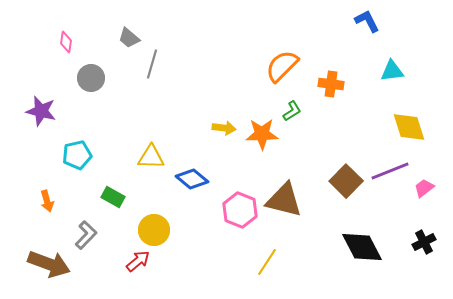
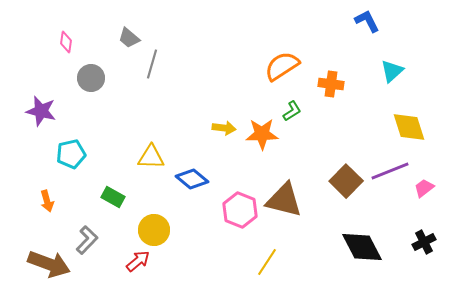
orange semicircle: rotated 12 degrees clockwise
cyan triangle: rotated 35 degrees counterclockwise
cyan pentagon: moved 6 px left, 1 px up
gray L-shape: moved 1 px right, 5 px down
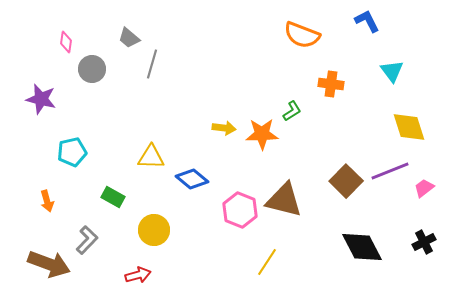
orange semicircle: moved 20 px right, 31 px up; rotated 126 degrees counterclockwise
cyan triangle: rotated 25 degrees counterclockwise
gray circle: moved 1 px right, 9 px up
purple star: moved 12 px up
cyan pentagon: moved 1 px right, 2 px up
red arrow: moved 14 px down; rotated 25 degrees clockwise
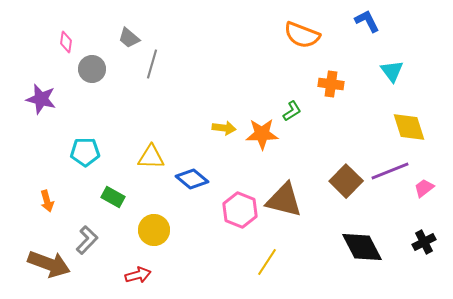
cyan pentagon: moved 13 px right; rotated 12 degrees clockwise
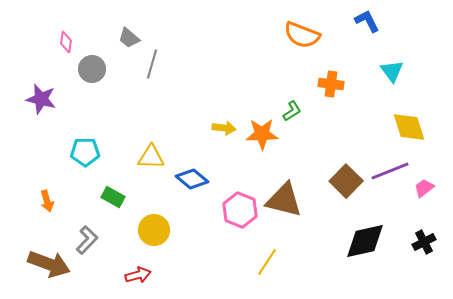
black diamond: moved 3 px right, 6 px up; rotated 75 degrees counterclockwise
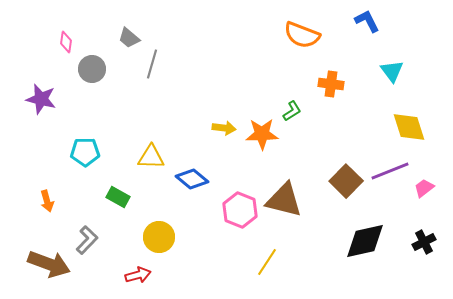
green rectangle: moved 5 px right
yellow circle: moved 5 px right, 7 px down
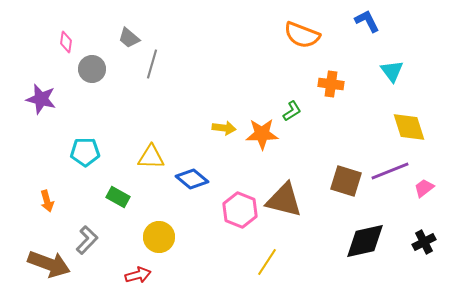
brown square: rotated 28 degrees counterclockwise
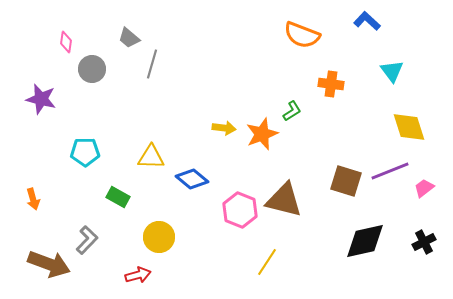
blue L-shape: rotated 20 degrees counterclockwise
orange star: rotated 20 degrees counterclockwise
orange arrow: moved 14 px left, 2 px up
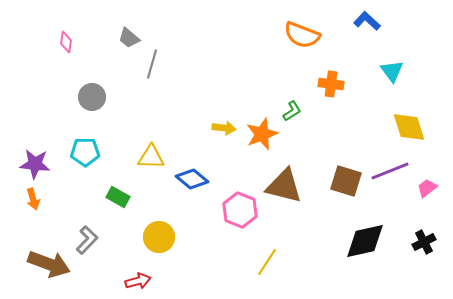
gray circle: moved 28 px down
purple star: moved 6 px left, 65 px down; rotated 8 degrees counterclockwise
pink trapezoid: moved 3 px right
brown triangle: moved 14 px up
red arrow: moved 6 px down
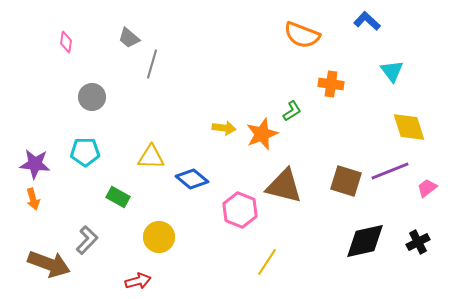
black cross: moved 6 px left
